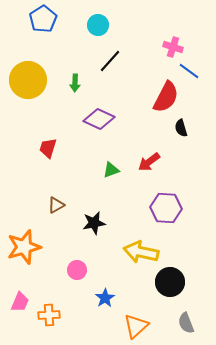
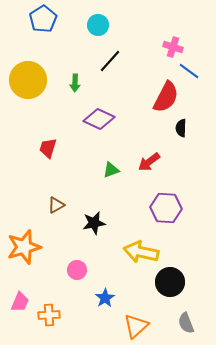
black semicircle: rotated 18 degrees clockwise
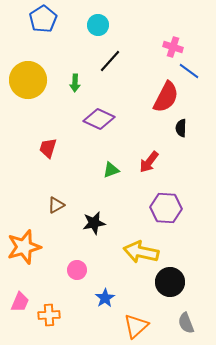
red arrow: rotated 15 degrees counterclockwise
